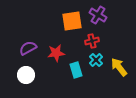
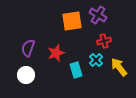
red cross: moved 12 px right
purple semicircle: rotated 42 degrees counterclockwise
red star: rotated 12 degrees counterclockwise
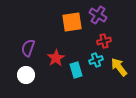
orange square: moved 1 px down
red star: moved 5 px down; rotated 12 degrees counterclockwise
cyan cross: rotated 24 degrees clockwise
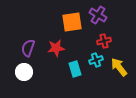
red star: moved 10 px up; rotated 24 degrees clockwise
cyan rectangle: moved 1 px left, 1 px up
white circle: moved 2 px left, 3 px up
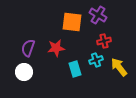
orange square: rotated 15 degrees clockwise
